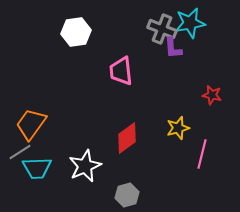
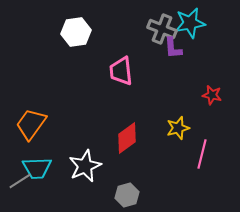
gray line: moved 29 px down
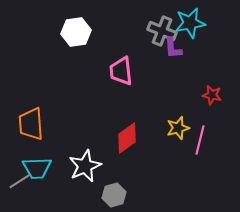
gray cross: moved 2 px down
orange trapezoid: rotated 40 degrees counterclockwise
pink line: moved 2 px left, 14 px up
gray hexagon: moved 13 px left
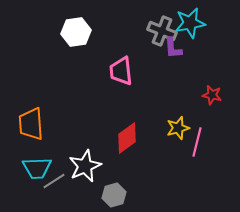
pink line: moved 3 px left, 2 px down
gray line: moved 34 px right
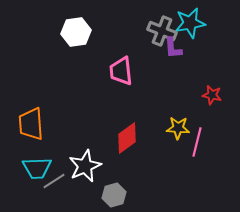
yellow star: rotated 20 degrees clockwise
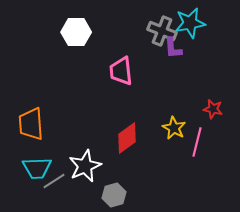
white hexagon: rotated 8 degrees clockwise
red star: moved 1 px right, 14 px down
yellow star: moved 4 px left; rotated 25 degrees clockwise
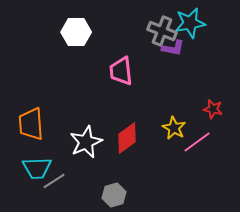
purple L-shape: rotated 75 degrees counterclockwise
pink line: rotated 40 degrees clockwise
white star: moved 1 px right, 24 px up
